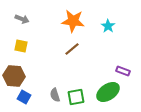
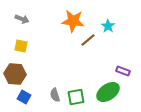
brown line: moved 16 px right, 9 px up
brown hexagon: moved 1 px right, 2 px up
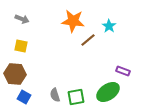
cyan star: moved 1 px right
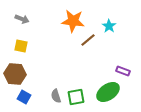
gray semicircle: moved 1 px right, 1 px down
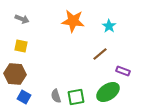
brown line: moved 12 px right, 14 px down
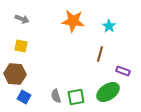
brown line: rotated 35 degrees counterclockwise
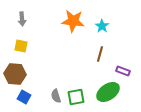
gray arrow: rotated 64 degrees clockwise
cyan star: moved 7 px left
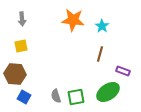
orange star: moved 1 px up
yellow square: rotated 24 degrees counterclockwise
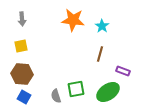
brown hexagon: moved 7 px right
green square: moved 8 px up
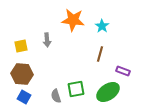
gray arrow: moved 25 px right, 21 px down
